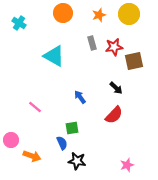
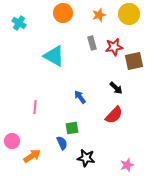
pink line: rotated 56 degrees clockwise
pink circle: moved 1 px right, 1 px down
orange arrow: rotated 54 degrees counterclockwise
black star: moved 9 px right, 3 px up
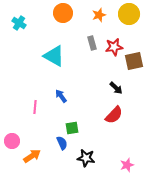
blue arrow: moved 19 px left, 1 px up
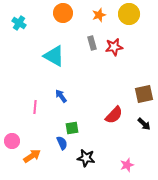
brown square: moved 10 px right, 33 px down
black arrow: moved 28 px right, 36 px down
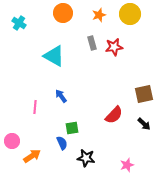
yellow circle: moved 1 px right
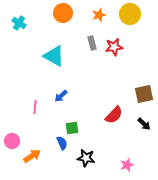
blue arrow: rotated 96 degrees counterclockwise
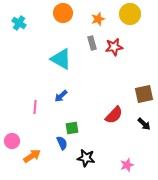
orange star: moved 1 px left, 4 px down
cyan triangle: moved 7 px right, 3 px down
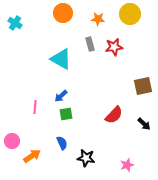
orange star: rotated 24 degrees clockwise
cyan cross: moved 4 px left
gray rectangle: moved 2 px left, 1 px down
brown square: moved 1 px left, 8 px up
green square: moved 6 px left, 14 px up
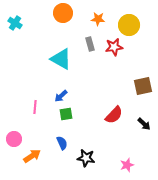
yellow circle: moved 1 px left, 11 px down
pink circle: moved 2 px right, 2 px up
